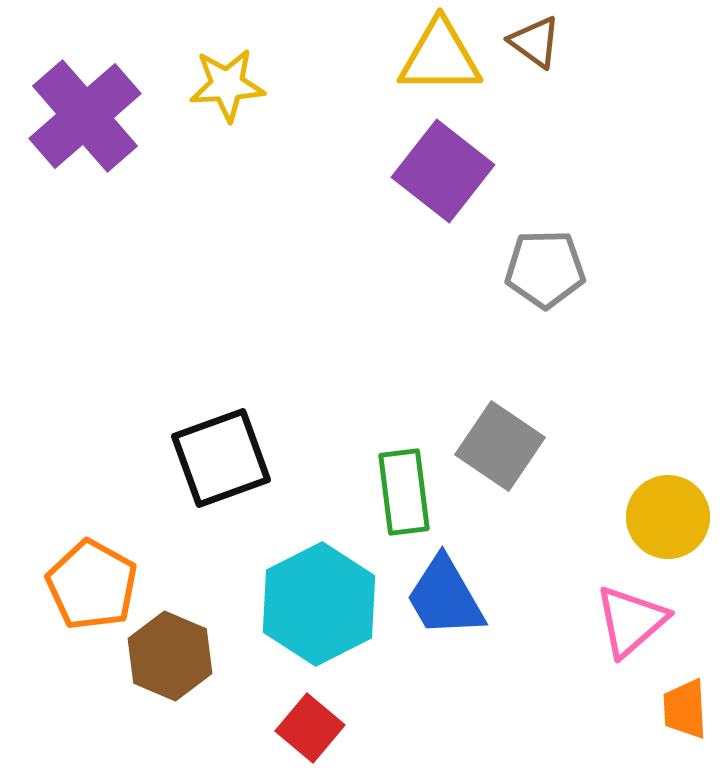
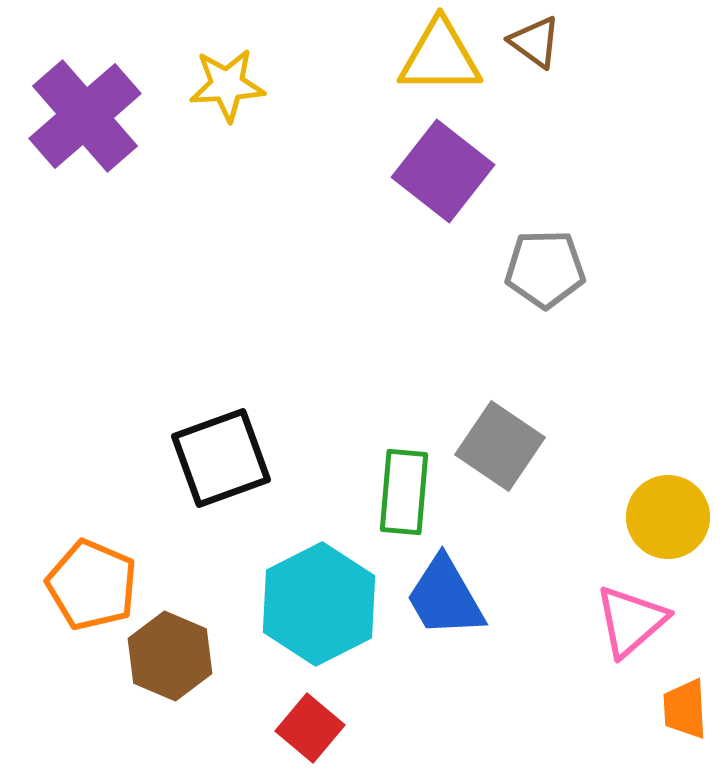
green rectangle: rotated 12 degrees clockwise
orange pentagon: rotated 6 degrees counterclockwise
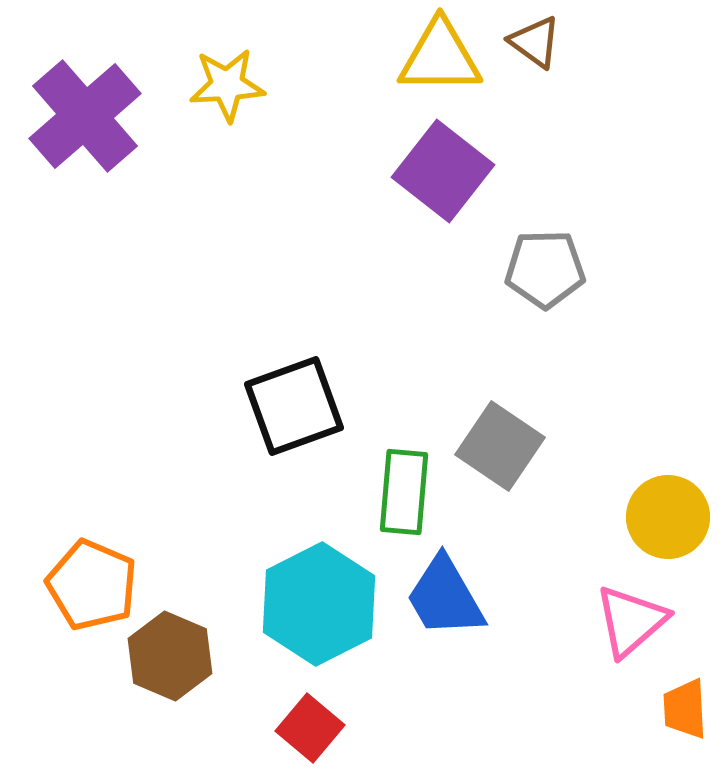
black square: moved 73 px right, 52 px up
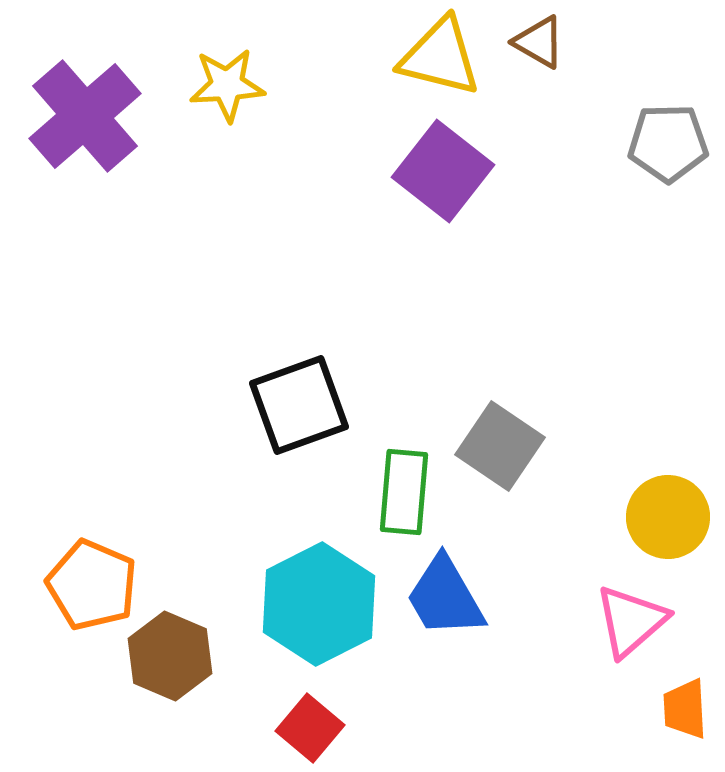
brown triangle: moved 4 px right; rotated 6 degrees counterclockwise
yellow triangle: rotated 14 degrees clockwise
gray pentagon: moved 123 px right, 126 px up
black square: moved 5 px right, 1 px up
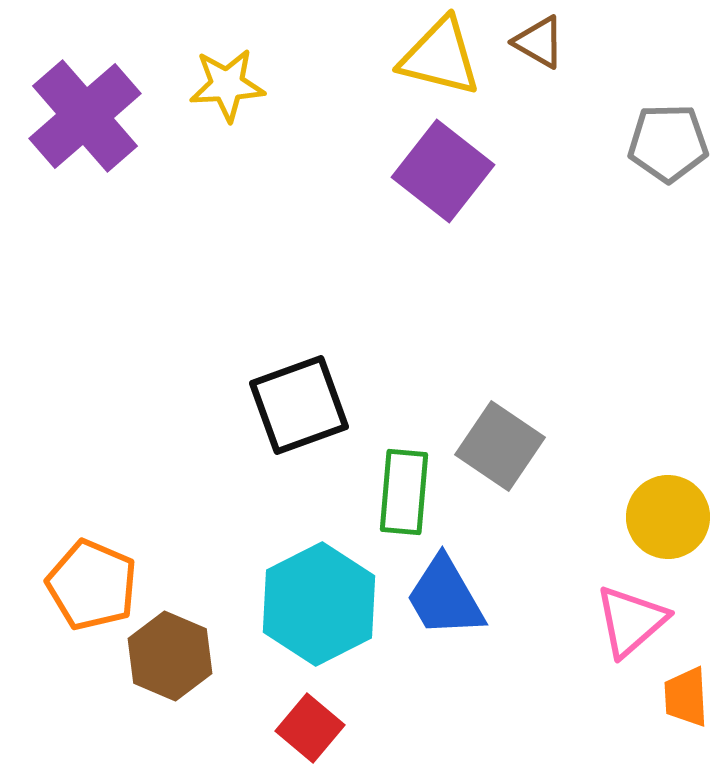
orange trapezoid: moved 1 px right, 12 px up
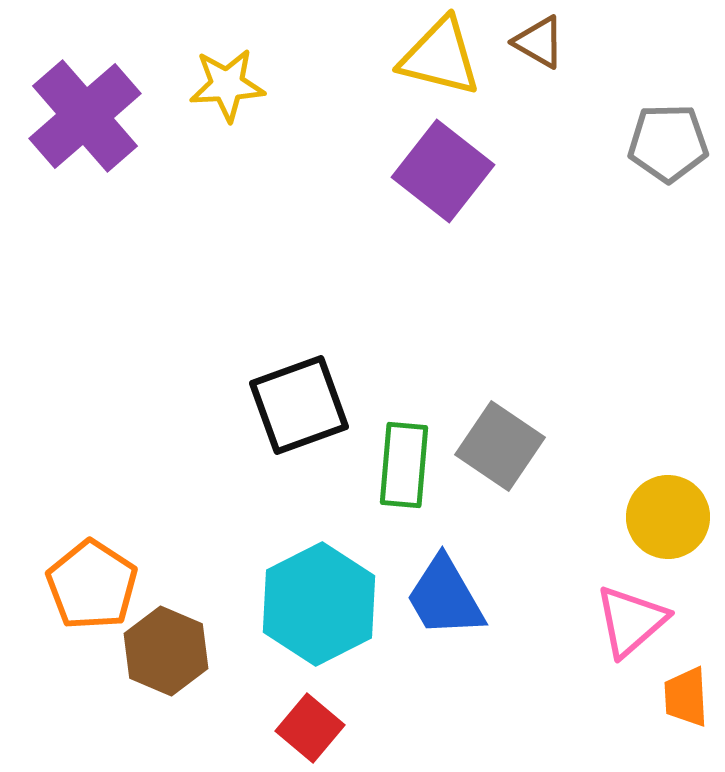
green rectangle: moved 27 px up
orange pentagon: rotated 10 degrees clockwise
brown hexagon: moved 4 px left, 5 px up
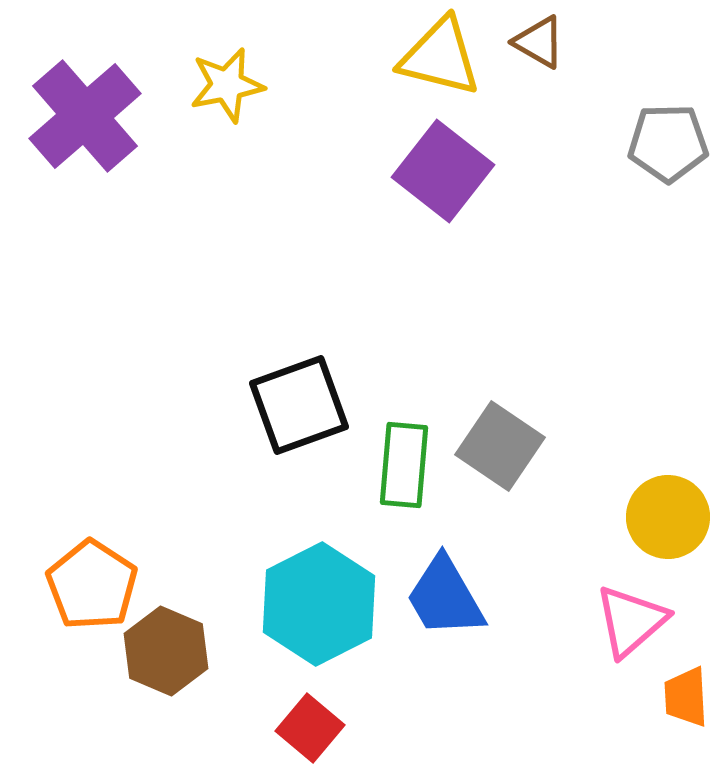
yellow star: rotated 8 degrees counterclockwise
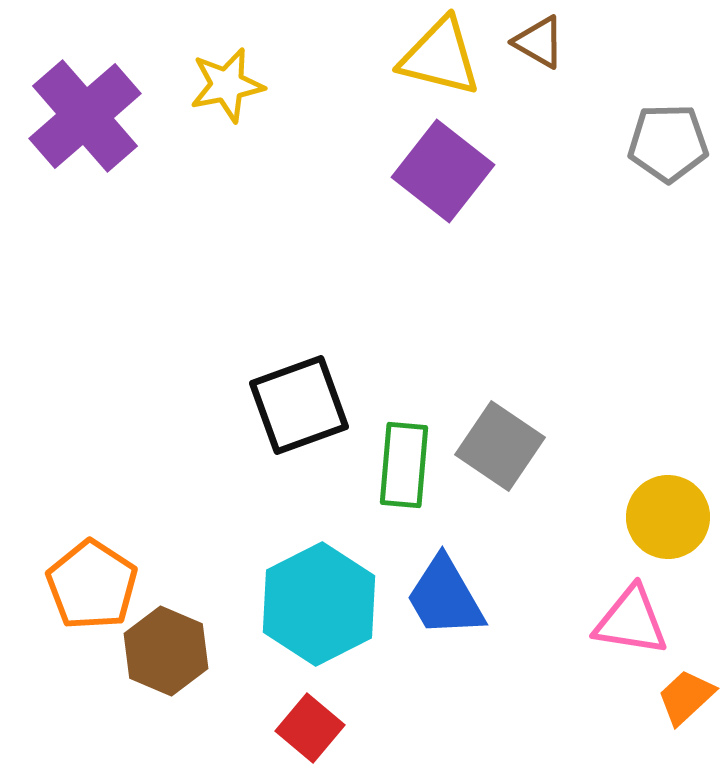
pink triangle: rotated 50 degrees clockwise
orange trapezoid: rotated 50 degrees clockwise
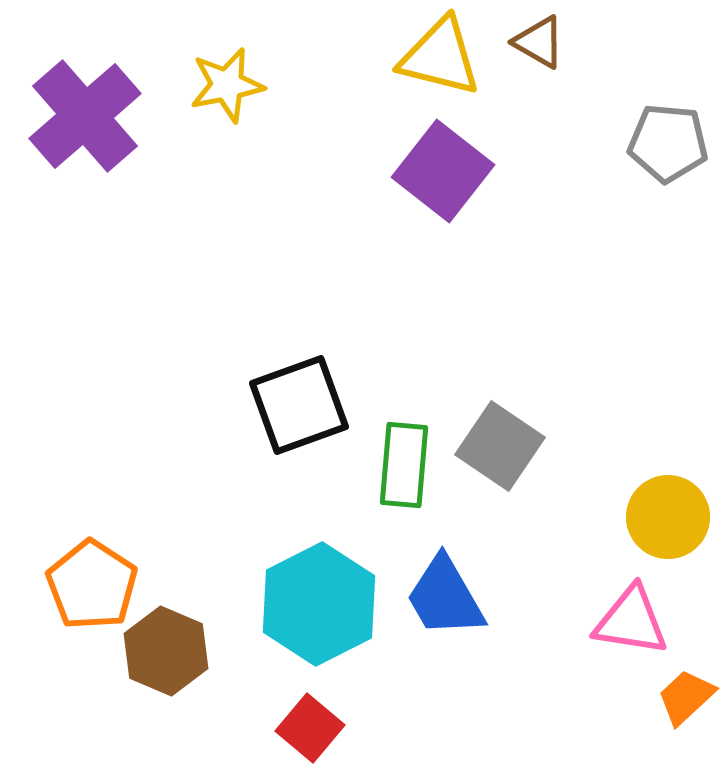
gray pentagon: rotated 6 degrees clockwise
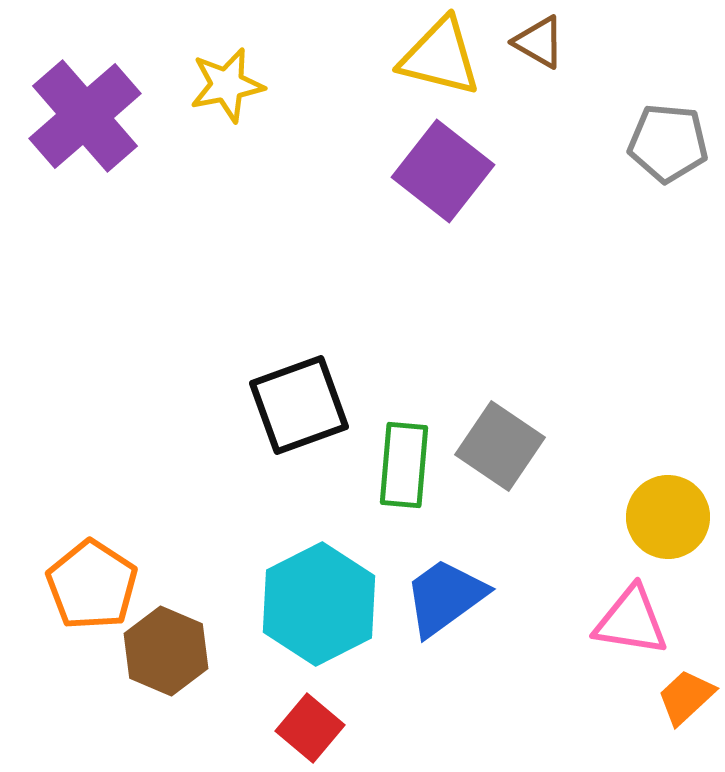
blue trapezoid: rotated 84 degrees clockwise
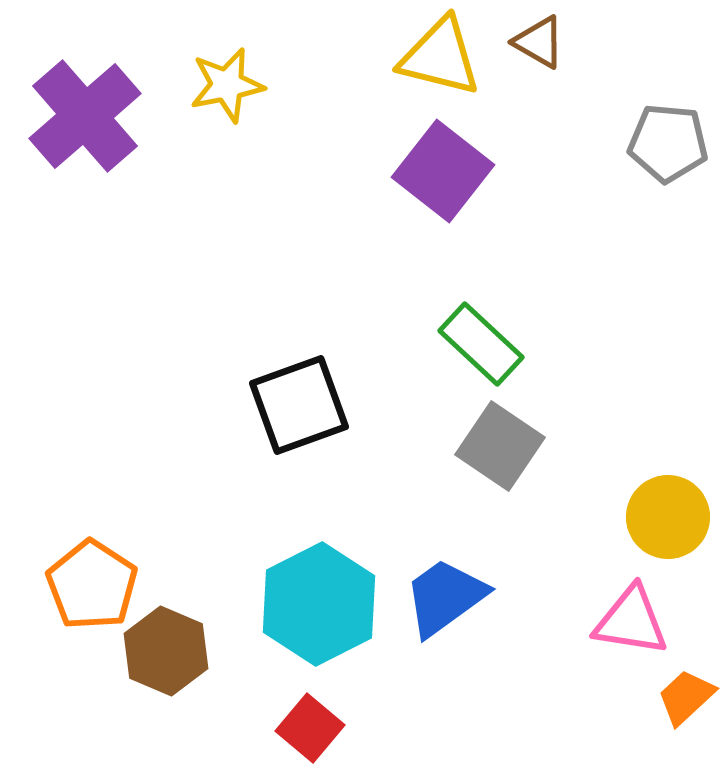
green rectangle: moved 77 px right, 121 px up; rotated 52 degrees counterclockwise
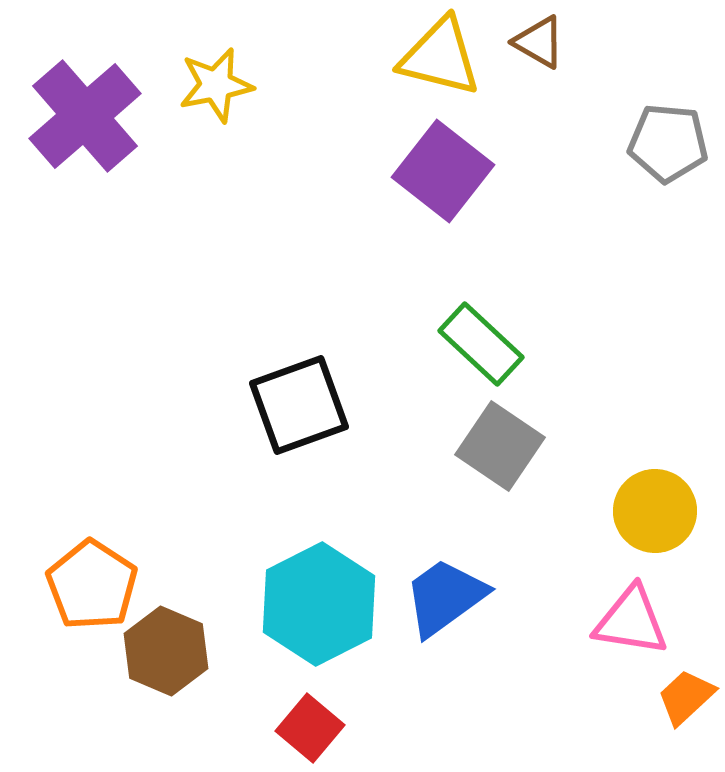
yellow star: moved 11 px left
yellow circle: moved 13 px left, 6 px up
